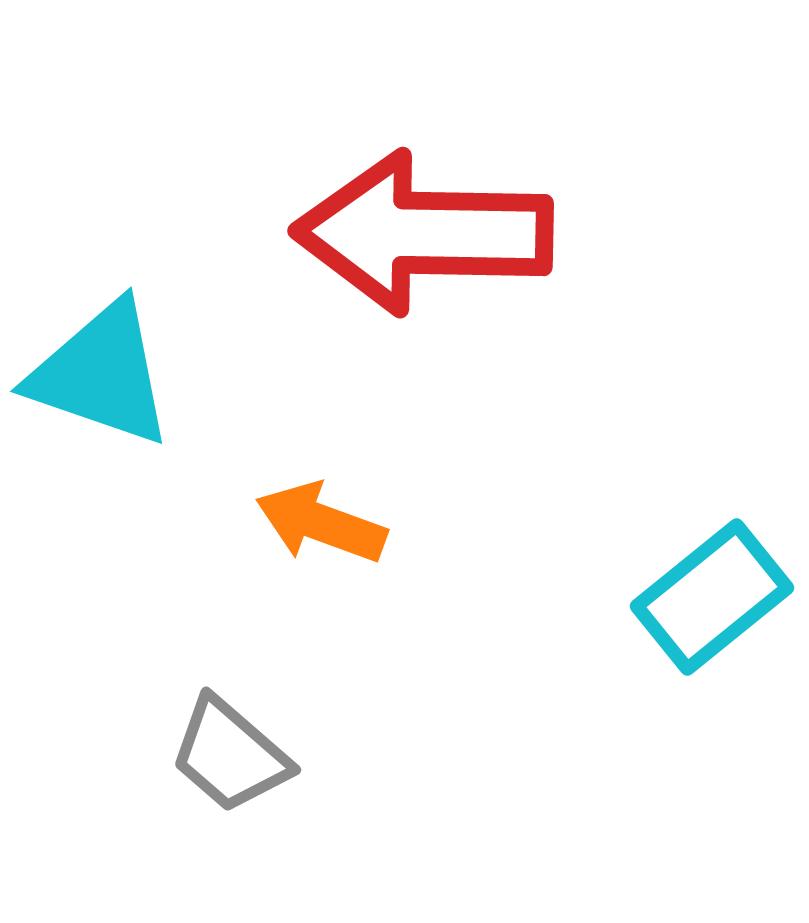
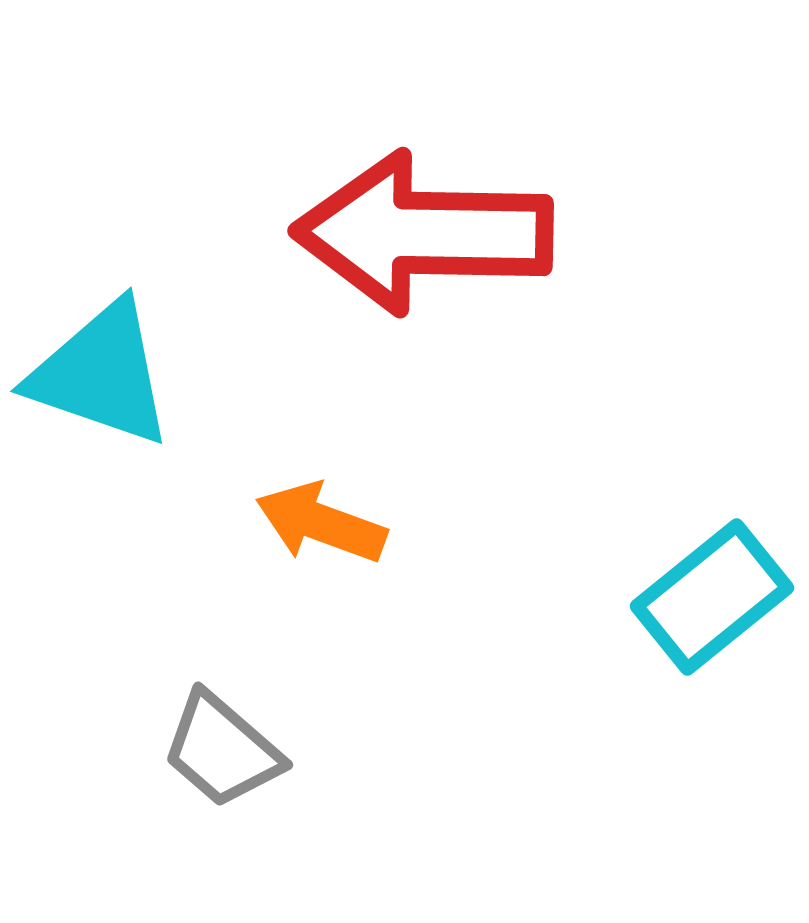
gray trapezoid: moved 8 px left, 5 px up
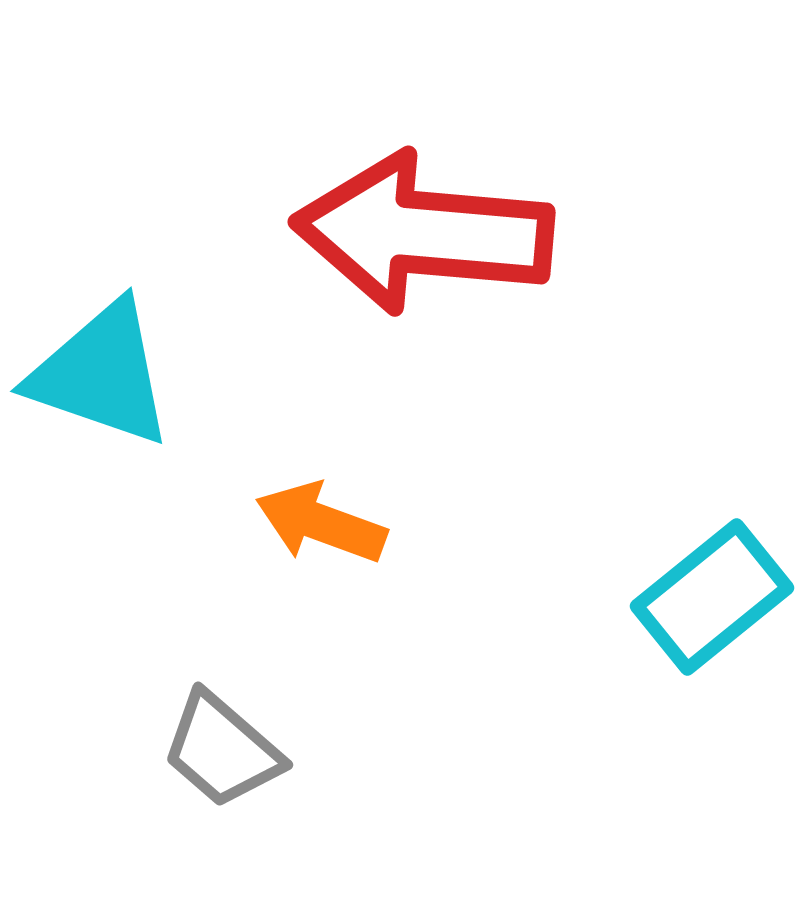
red arrow: rotated 4 degrees clockwise
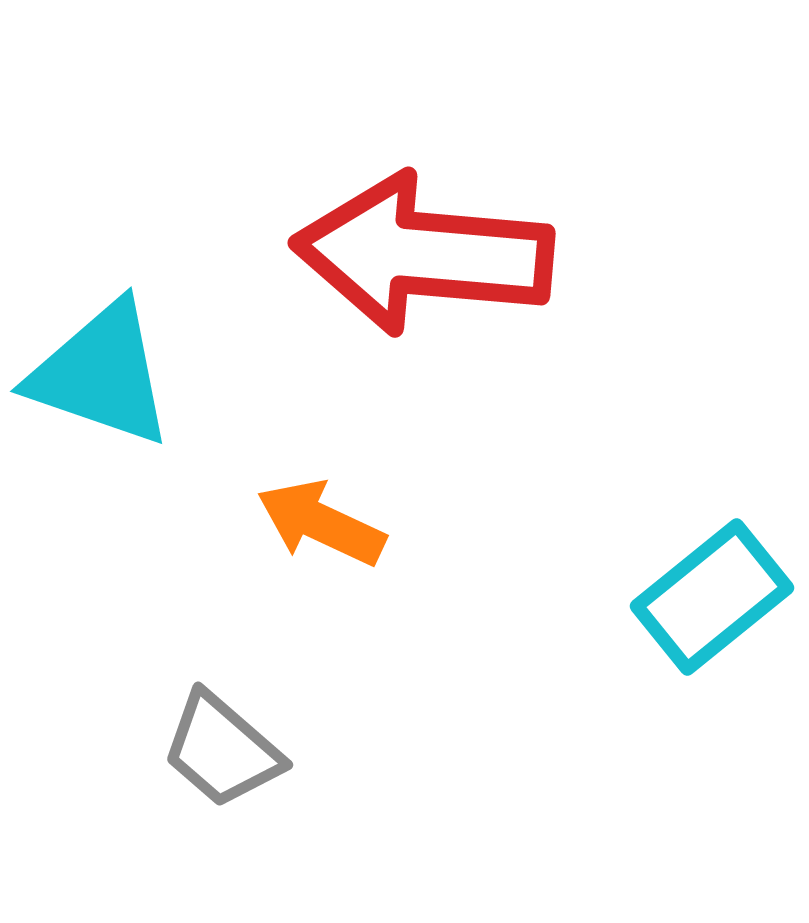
red arrow: moved 21 px down
orange arrow: rotated 5 degrees clockwise
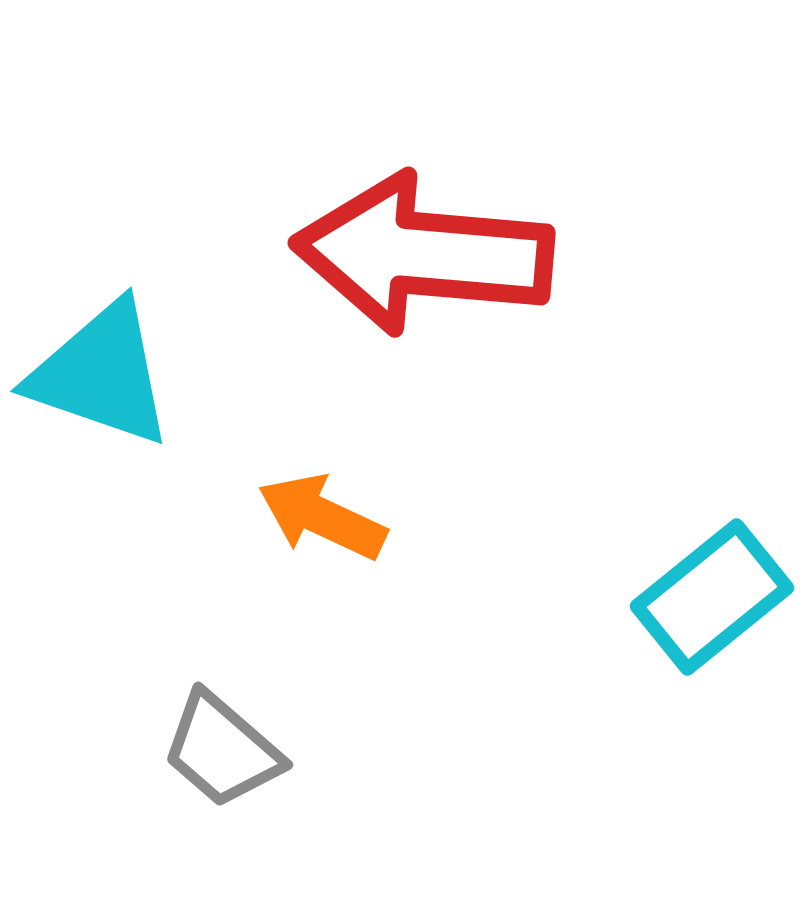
orange arrow: moved 1 px right, 6 px up
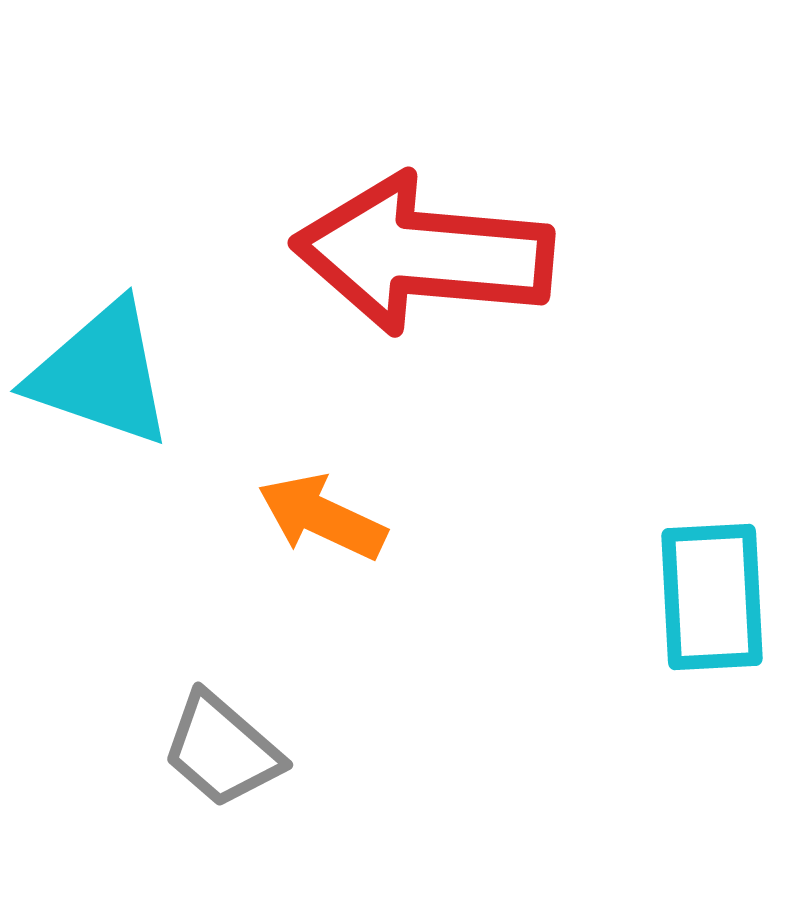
cyan rectangle: rotated 54 degrees counterclockwise
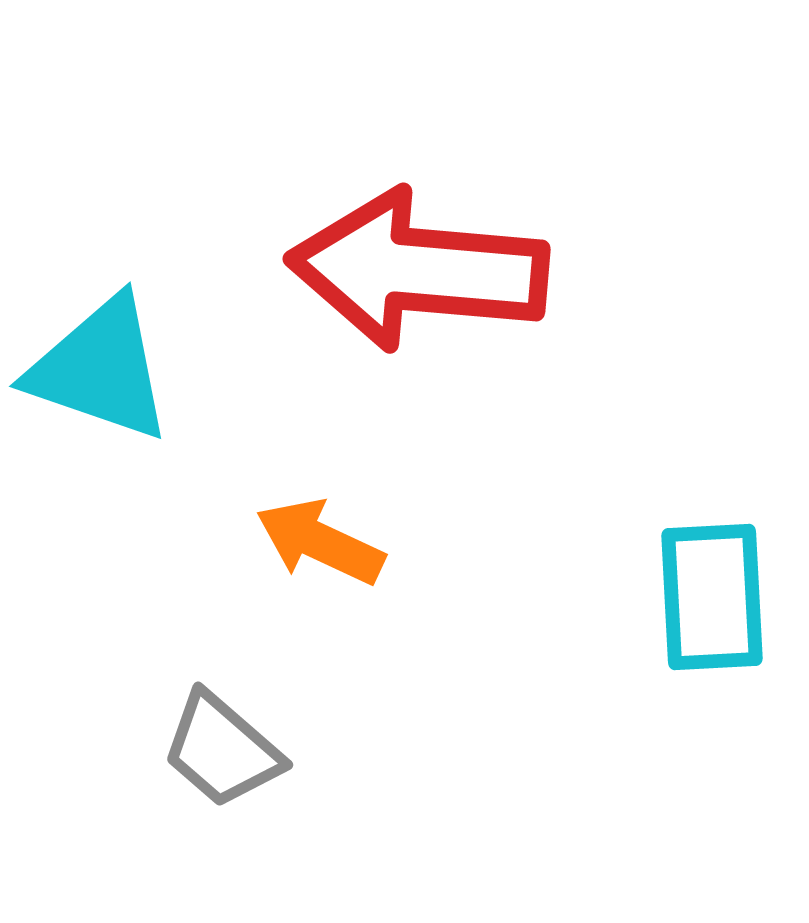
red arrow: moved 5 px left, 16 px down
cyan triangle: moved 1 px left, 5 px up
orange arrow: moved 2 px left, 25 px down
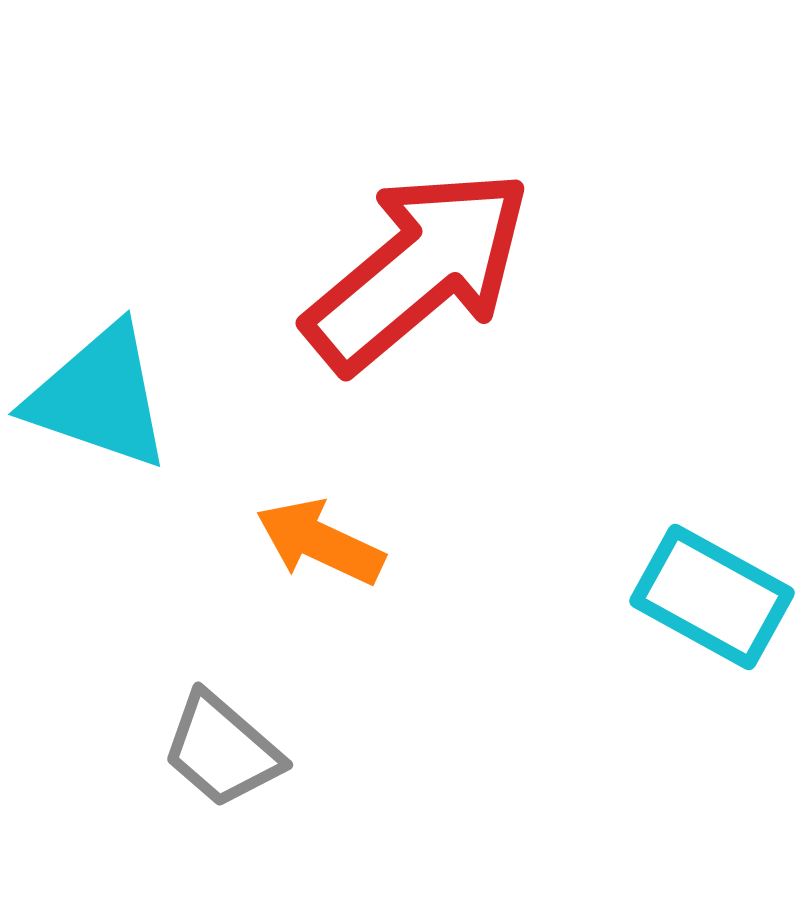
red arrow: rotated 135 degrees clockwise
cyan triangle: moved 1 px left, 28 px down
cyan rectangle: rotated 58 degrees counterclockwise
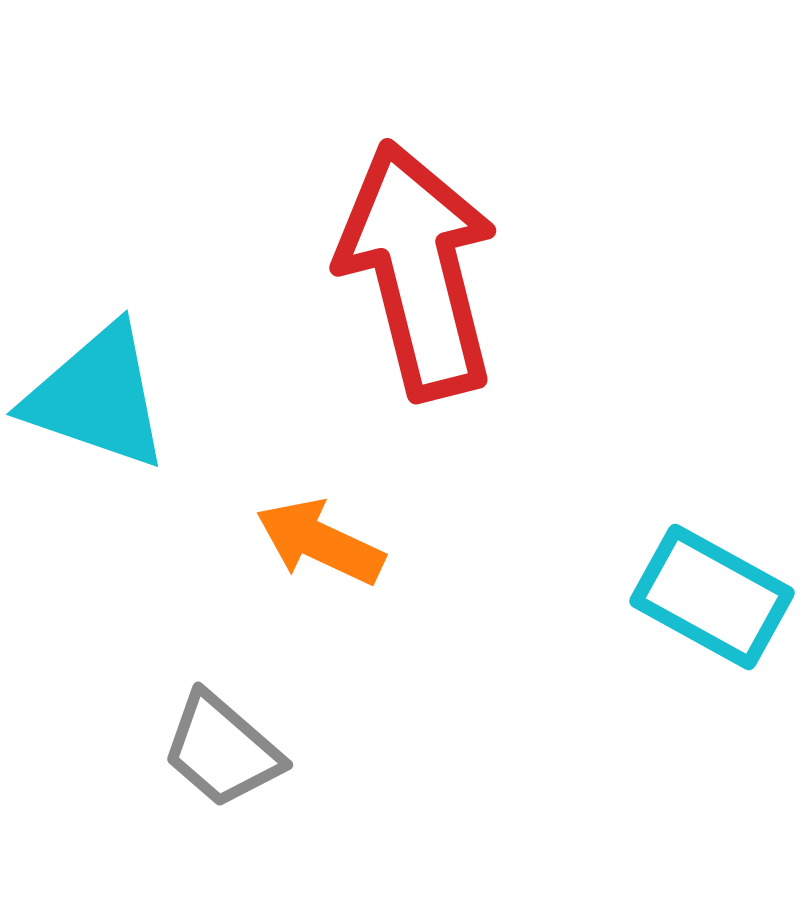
red arrow: rotated 64 degrees counterclockwise
cyan triangle: moved 2 px left
